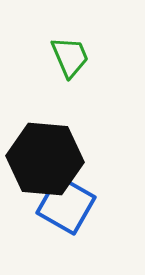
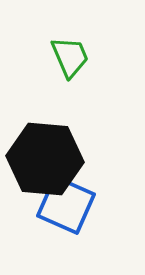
blue square: rotated 6 degrees counterclockwise
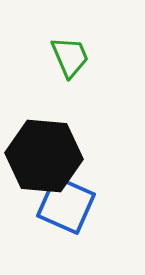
black hexagon: moved 1 px left, 3 px up
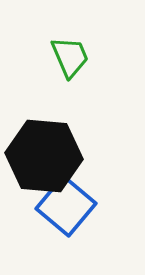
blue square: moved 1 px down; rotated 16 degrees clockwise
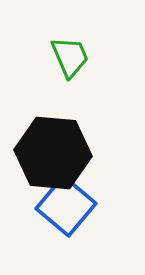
black hexagon: moved 9 px right, 3 px up
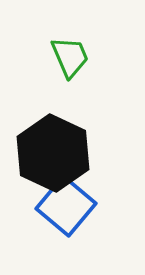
black hexagon: rotated 20 degrees clockwise
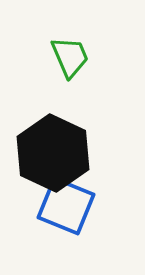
blue square: rotated 18 degrees counterclockwise
